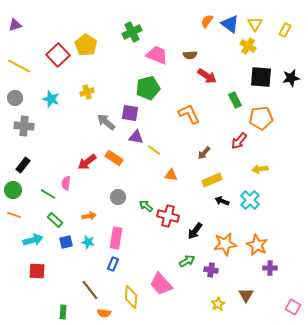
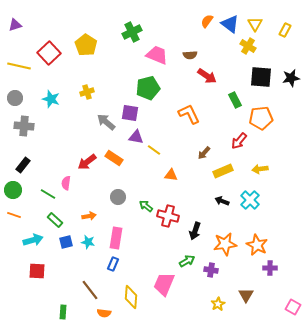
red square at (58, 55): moved 9 px left, 2 px up
yellow line at (19, 66): rotated 15 degrees counterclockwise
yellow rectangle at (212, 180): moved 11 px right, 9 px up
black arrow at (195, 231): rotated 18 degrees counterclockwise
pink trapezoid at (161, 284): moved 3 px right; rotated 65 degrees clockwise
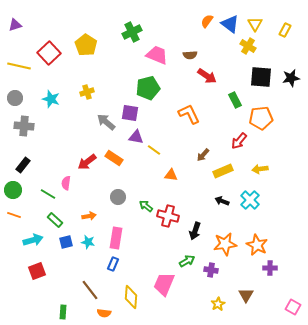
brown arrow at (204, 153): moved 1 px left, 2 px down
red square at (37, 271): rotated 24 degrees counterclockwise
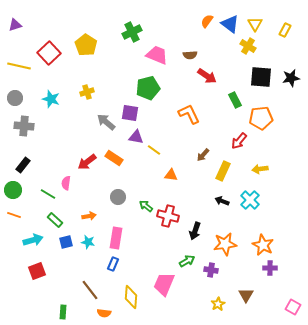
yellow rectangle at (223, 171): rotated 42 degrees counterclockwise
orange star at (257, 245): moved 6 px right
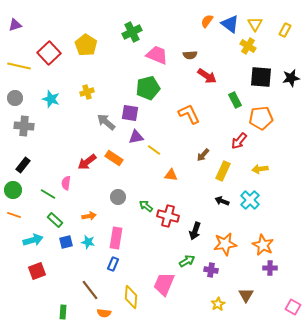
purple triangle at (136, 137): rotated 21 degrees counterclockwise
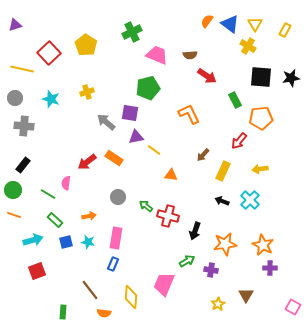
yellow line at (19, 66): moved 3 px right, 3 px down
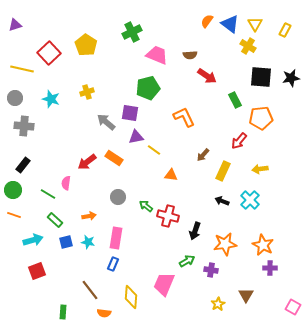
orange L-shape at (189, 114): moved 5 px left, 3 px down
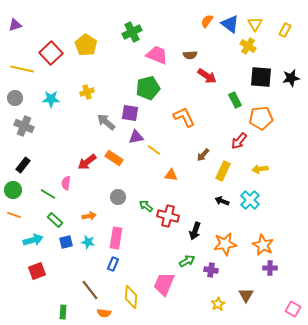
red square at (49, 53): moved 2 px right
cyan star at (51, 99): rotated 18 degrees counterclockwise
gray cross at (24, 126): rotated 18 degrees clockwise
pink square at (293, 307): moved 2 px down
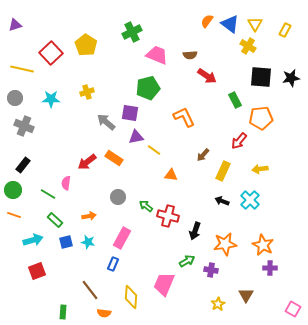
pink rectangle at (116, 238): moved 6 px right; rotated 20 degrees clockwise
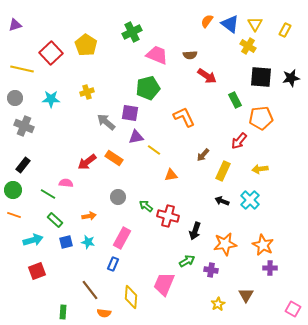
orange triangle at (171, 175): rotated 16 degrees counterclockwise
pink semicircle at (66, 183): rotated 88 degrees clockwise
